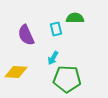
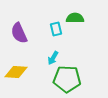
purple semicircle: moved 7 px left, 2 px up
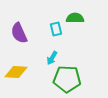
cyan arrow: moved 1 px left
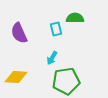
yellow diamond: moved 5 px down
green pentagon: moved 1 px left, 2 px down; rotated 12 degrees counterclockwise
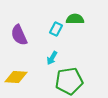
green semicircle: moved 1 px down
cyan rectangle: rotated 40 degrees clockwise
purple semicircle: moved 2 px down
green pentagon: moved 3 px right
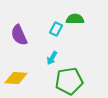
yellow diamond: moved 1 px down
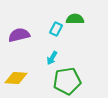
purple semicircle: rotated 100 degrees clockwise
green pentagon: moved 2 px left
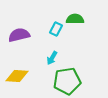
yellow diamond: moved 1 px right, 2 px up
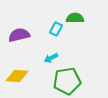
green semicircle: moved 1 px up
cyan arrow: moved 1 px left; rotated 32 degrees clockwise
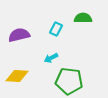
green semicircle: moved 8 px right
green pentagon: moved 2 px right; rotated 16 degrees clockwise
